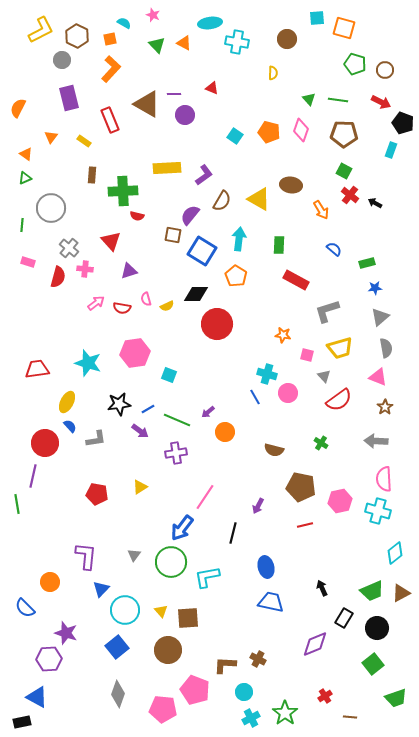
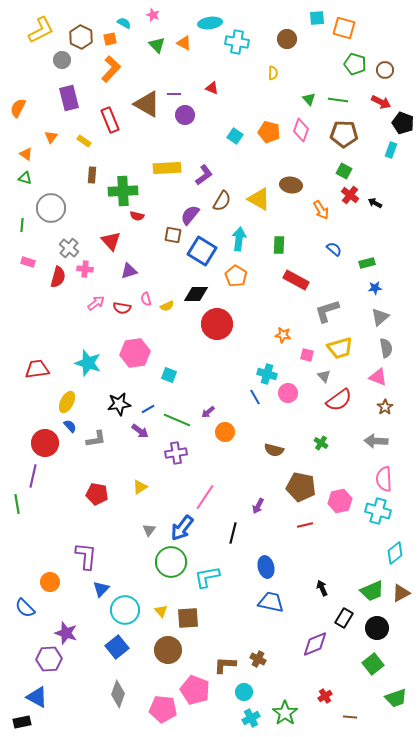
brown hexagon at (77, 36): moved 4 px right, 1 px down
green triangle at (25, 178): rotated 40 degrees clockwise
gray triangle at (134, 555): moved 15 px right, 25 px up
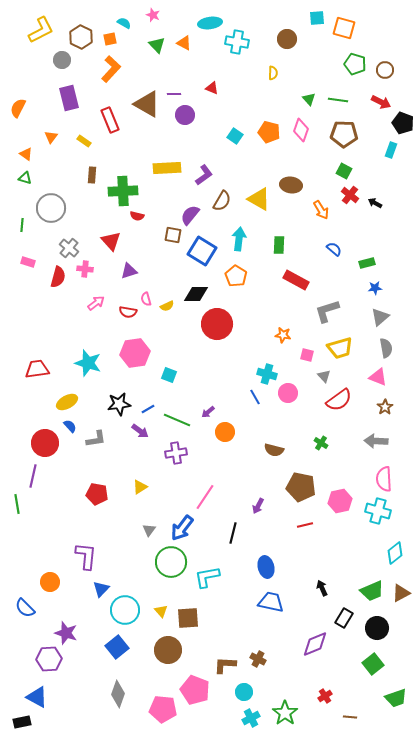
red semicircle at (122, 308): moved 6 px right, 4 px down
yellow ellipse at (67, 402): rotated 35 degrees clockwise
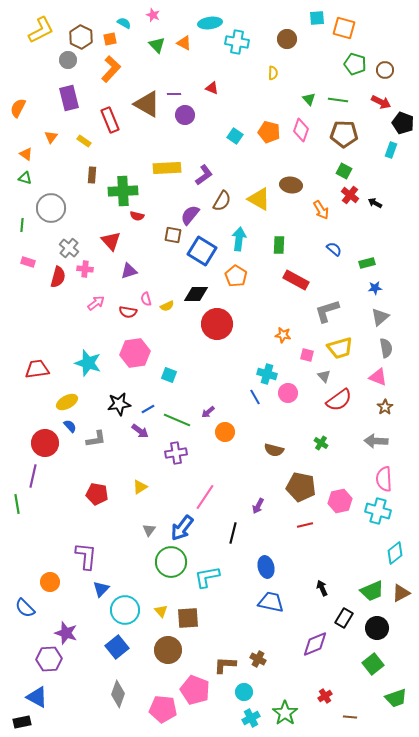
gray circle at (62, 60): moved 6 px right
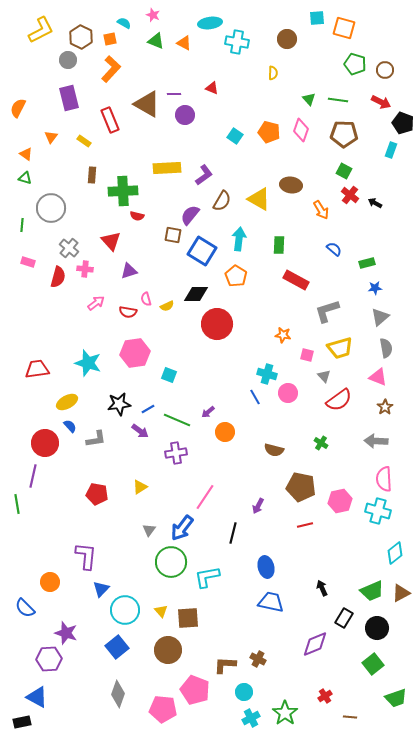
green triangle at (157, 45): moved 1 px left, 4 px up; rotated 24 degrees counterclockwise
